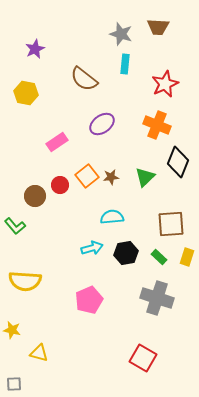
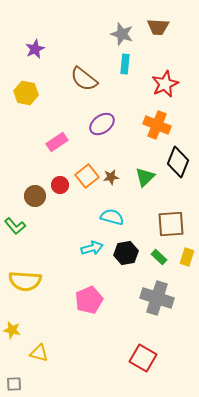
gray star: moved 1 px right
cyan semicircle: rotated 20 degrees clockwise
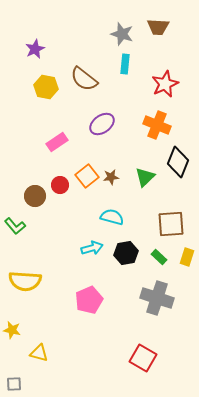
yellow hexagon: moved 20 px right, 6 px up
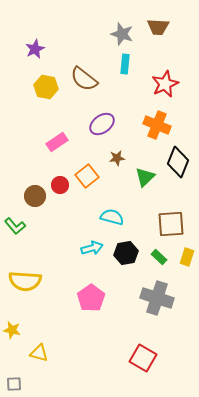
brown star: moved 6 px right, 19 px up
pink pentagon: moved 2 px right, 2 px up; rotated 12 degrees counterclockwise
